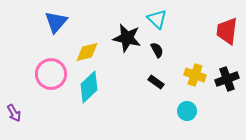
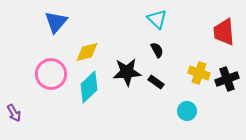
red trapezoid: moved 3 px left, 1 px down; rotated 12 degrees counterclockwise
black star: moved 34 px down; rotated 16 degrees counterclockwise
yellow cross: moved 4 px right, 2 px up
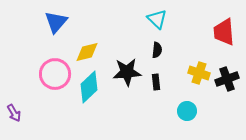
black semicircle: rotated 35 degrees clockwise
pink circle: moved 4 px right
black rectangle: rotated 49 degrees clockwise
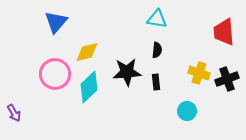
cyan triangle: rotated 35 degrees counterclockwise
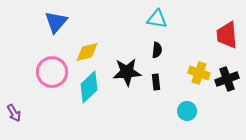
red trapezoid: moved 3 px right, 3 px down
pink circle: moved 3 px left, 2 px up
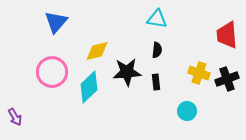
yellow diamond: moved 10 px right, 1 px up
purple arrow: moved 1 px right, 4 px down
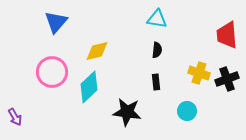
black star: moved 40 px down; rotated 12 degrees clockwise
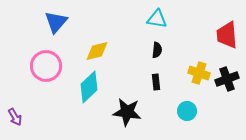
pink circle: moved 6 px left, 6 px up
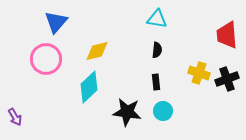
pink circle: moved 7 px up
cyan circle: moved 24 px left
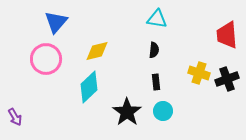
black semicircle: moved 3 px left
black star: rotated 28 degrees clockwise
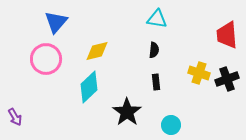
cyan circle: moved 8 px right, 14 px down
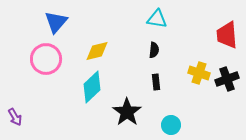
cyan diamond: moved 3 px right
